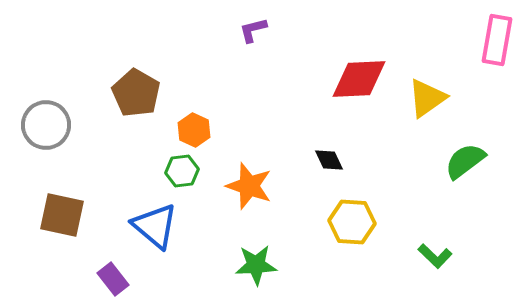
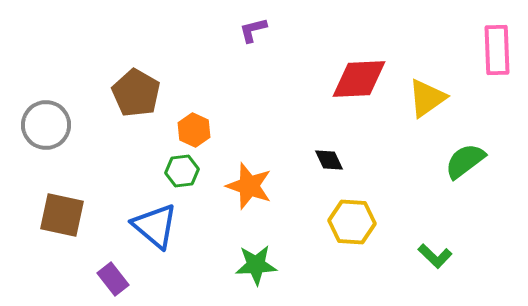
pink rectangle: moved 10 px down; rotated 12 degrees counterclockwise
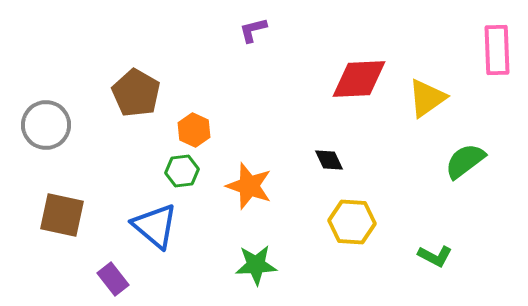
green L-shape: rotated 16 degrees counterclockwise
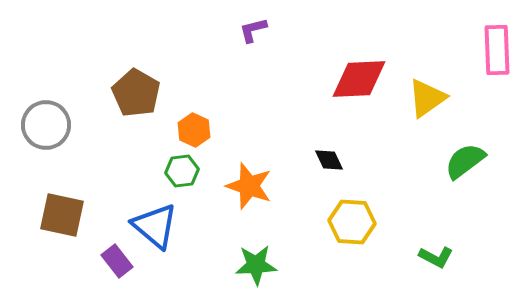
green L-shape: moved 1 px right, 1 px down
purple rectangle: moved 4 px right, 18 px up
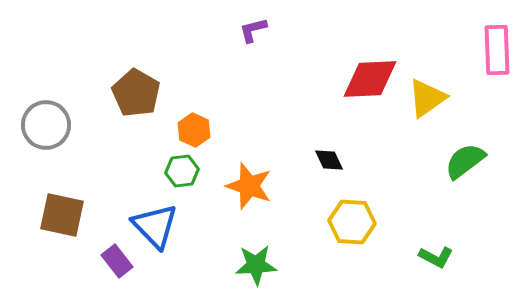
red diamond: moved 11 px right
blue triangle: rotated 6 degrees clockwise
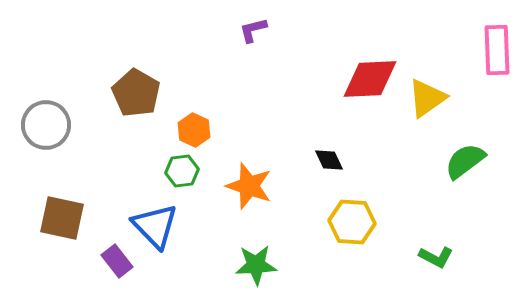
brown square: moved 3 px down
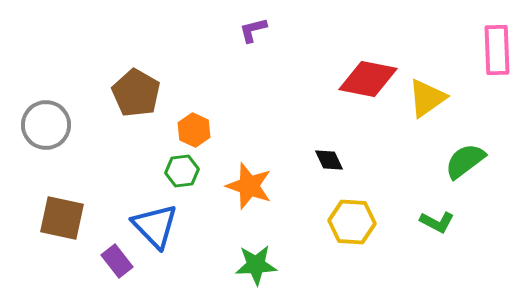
red diamond: moved 2 px left; rotated 14 degrees clockwise
green L-shape: moved 1 px right, 35 px up
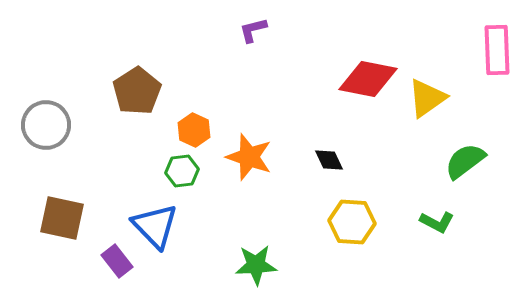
brown pentagon: moved 1 px right, 2 px up; rotated 9 degrees clockwise
orange star: moved 29 px up
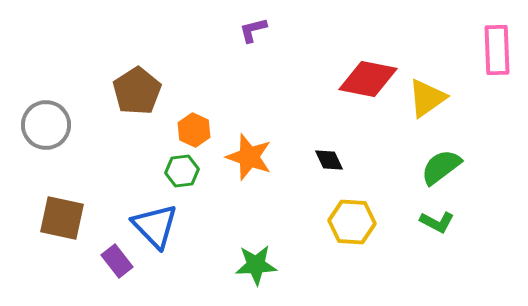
green semicircle: moved 24 px left, 6 px down
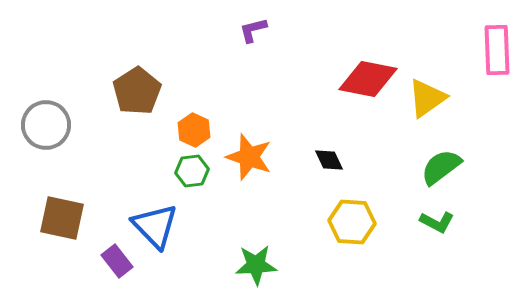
green hexagon: moved 10 px right
